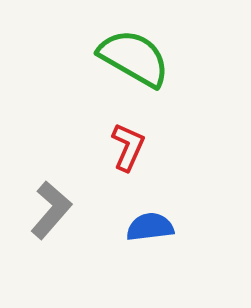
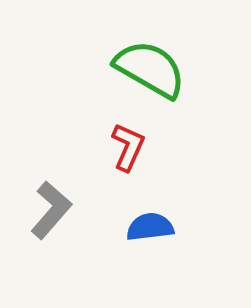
green semicircle: moved 16 px right, 11 px down
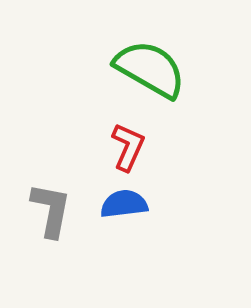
gray L-shape: rotated 30 degrees counterclockwise
blue semicircle: moved 26 px left, 23 px up
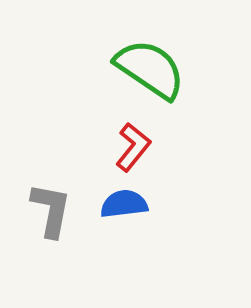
green semicircle: rotated 4 degrees clockwise
red L-shape: moved 5 px right; rotated 15 degrees clockwise
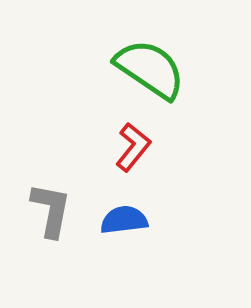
blue semicircle: moved 16 px down
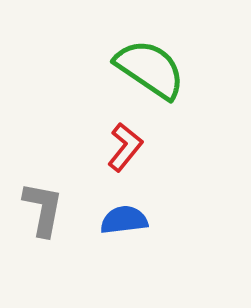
red L-shape: moved 8 px left
gray L-shape: moved 8 px left, 1 px up
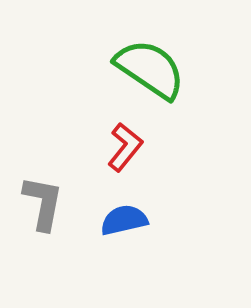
gray L-shape: moved 6 px up
blue semicircle: rotated 6 degrees counterclockwise
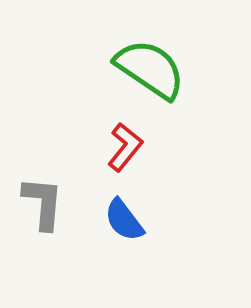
gray L-shape: rotated 6 degrees counterclockwise
blue semicircle: rotated 114 degrees counterclockwise
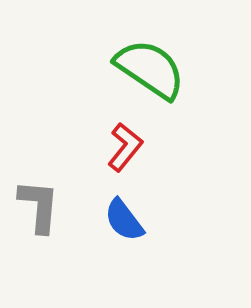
gray L-shape: moved 4 px left, 3 px down
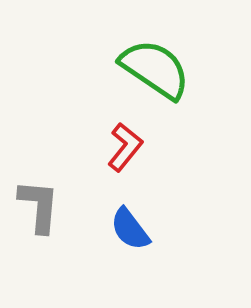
green semicircle: moved 5 px right
blue semicircle: moved 6 px right, 9 px down
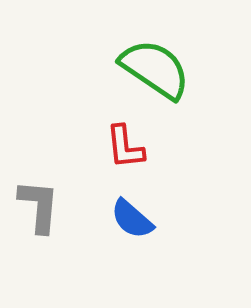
red L-shape: rotated 135 degrees clockwise
blue semicircle: moved 2 px right, 10 px up; rotated 12 degrees counterclockwise
